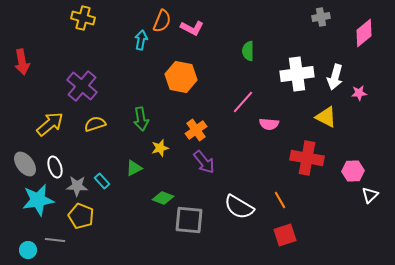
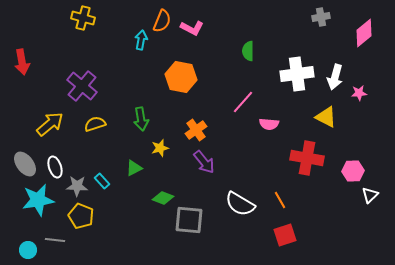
white semicircle: moved 1 px right, 3 px up
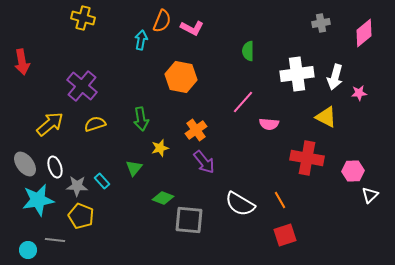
gray cross: moved 6 px down
green triangle: rotated 24 degrees counterclockwise
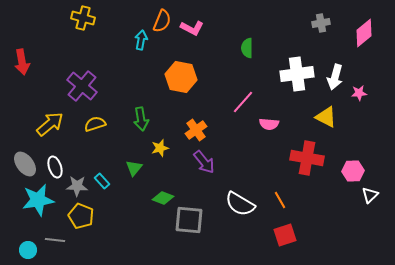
green semicircle: moved 1 px left, 3 px up
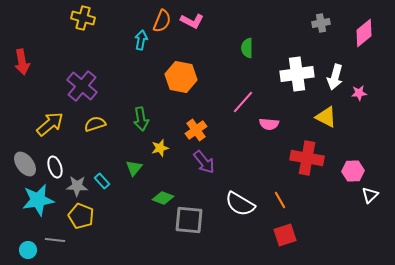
pink L-shape: moved 7 px up
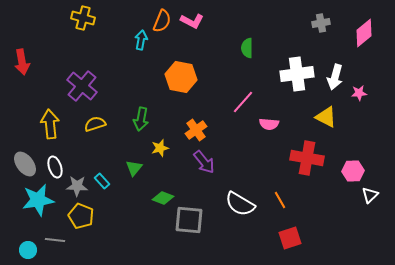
green arrow: rotated 20 degrees clockwise
yellow arrow: rotated 56 degrees counterclockwise
red square: moved 5 px right, 3 px down
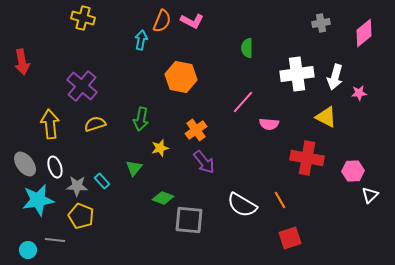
white semicircle: moved 2 px right, 1 px down
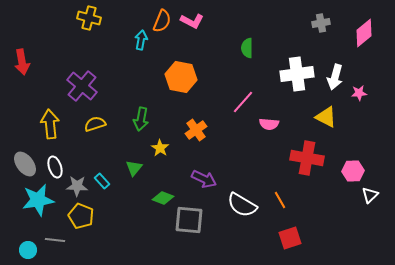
yellow cross: moved 6 px right
yellow star: rotated 24 degrees counterclockwise
purple arrow: moved 17 px down; rotated 25 degrees counterclockwise
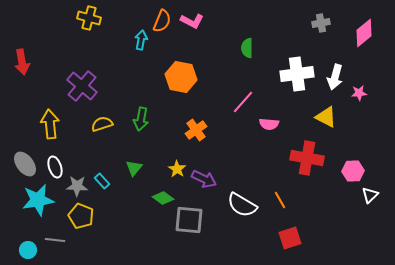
yellow semicircle: moved 7 px right
yellow star: moved 17 px right, 21 px down
green diamond: rotated 15 degrees clockwise
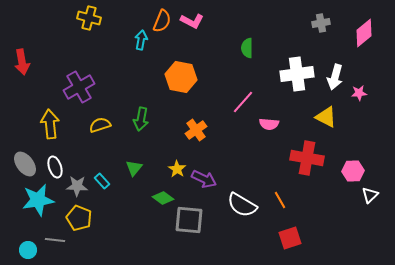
purple cross: moved 3 px left, 1 px down; rotated 20 degrees clockwise
yellow semicircle: moved 2 px left, 1 px down
yellow pentagon: moved 2 px left, 2 px down
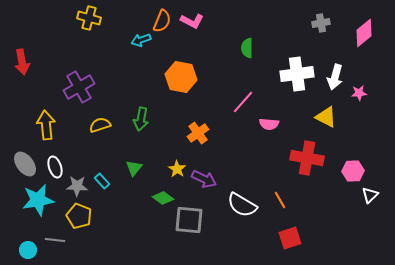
cyan arrow: rotated 120 degrees counterclockwise
yellow arrow: moved 4 px left, 1 px down
orange cross: moved 2 px right, 3 px down
yellow pentagon: moved 2 px up
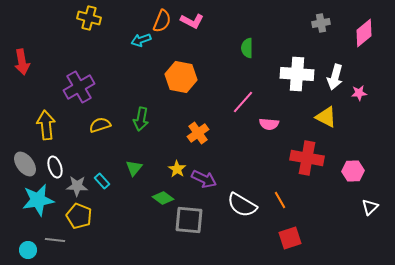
white cross: rotated 12 degrees clockwise
white triangle: moved 12 px down
